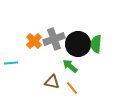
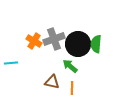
orange cross: rotated 14 degrees counterclockwise
orange line: rotated 40 degrees clockwise
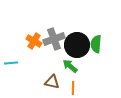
black circle: moved 1 px left, 1 px down
orange line: moved 1 px right
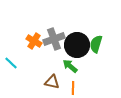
green semicircle: rotated 12 degrees clockwise
cyan line: rotated 48 degrees clockwise
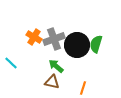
orange cross: moved 4 px up
green arrow: moved 14 px left
orange line: moved 10 px right; rotated 16 degrees clockwise
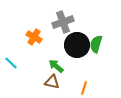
gray cross: moved 9 px right, 17 px up
orange line: moved 1 px right
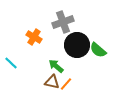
green semicircle: moved 2 px right, 6 px down; rotated 66 degrees counterclockwise
orange line: moved 18 px left, 4 px up; rotated 24 degrees clockwise
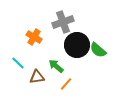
cyan line: moved 7 px right
brown triangle: moved 15 px left, 5 px up; rotated 21 degrees counterclockwise
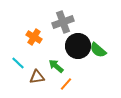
black circle: moved 1 px right, 1 px down
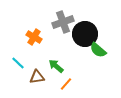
black circle: moved 7 px right, 12 px up
